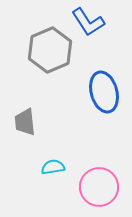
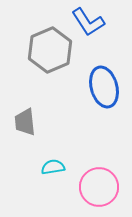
blue ellipse: moved 5 px up
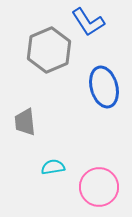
gray hexagon: moved 1 px left
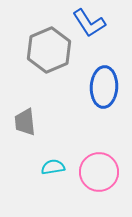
blue L-shape: moved 1 px right, 1 px down
blue ellipse: rotated 18 degrees clockwise
pink circle: moved 15 px up
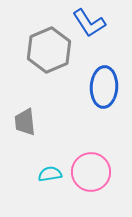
cyan semicircle: moved 3 px left, 7 px down
pink circle: moved 8 px left
